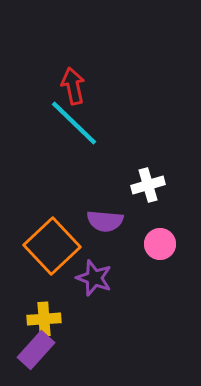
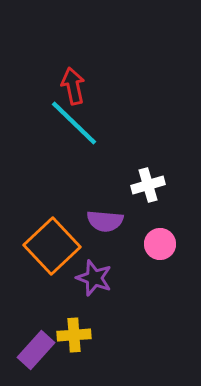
yellow cross: moved 30 px right, 16 px down
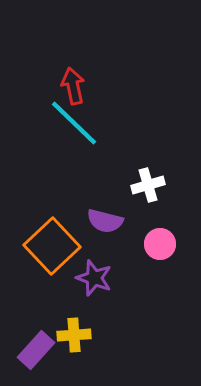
purple semicircle: rotated 9 degrees clockwise
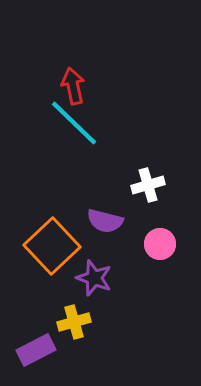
yellow cross: moved 13 px up; rotated 12 degrees counterclockwise
purple rectangle: rotated 21 degrees clockwise
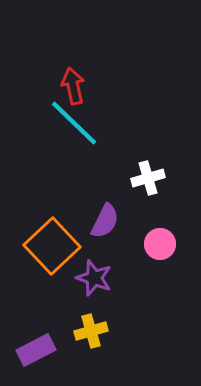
white cross: moved 7 px up
purple semicircle: rotated 78 degrees counterclockwise
yellow cross: moved 17 px right, 9 px down
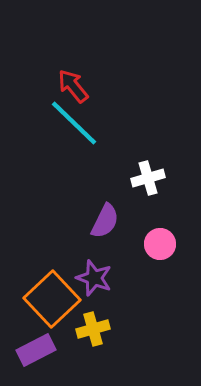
red arrow: rotated 27 degrees counterclockwise
orange square: moved 53 px down
yellow cross: moved 2 px right, 2 px up
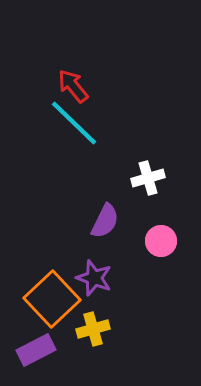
pink circle: moved 1 px right, 3 px up
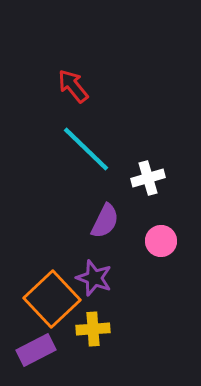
cyan line: moved 12 px right, 26 px down
yellow cross: rotated 12 degrees clockwise
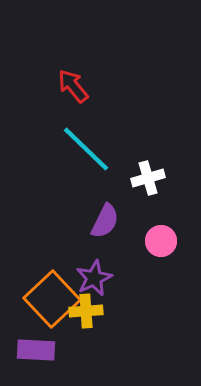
purple star: rotated 27 degrees clockwise
yellow cross: moved 7 px left, 18 px up
purple rectangle: rotated 30 degrees clockwise
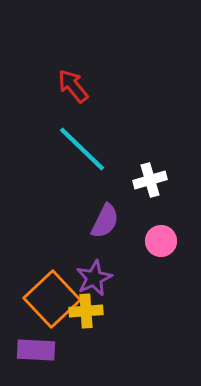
cyan line: moved 4 px left
white cross: moved 2 px right, 2 px down
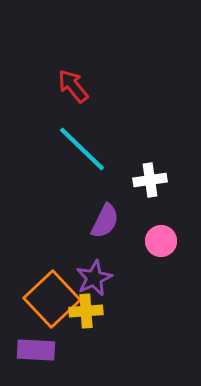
white cross: rotated 8 degrees clockwise
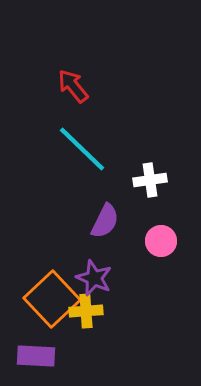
purple star: rotated 24 degrees counterclockwise
purple rectangle: moved 6 px down
